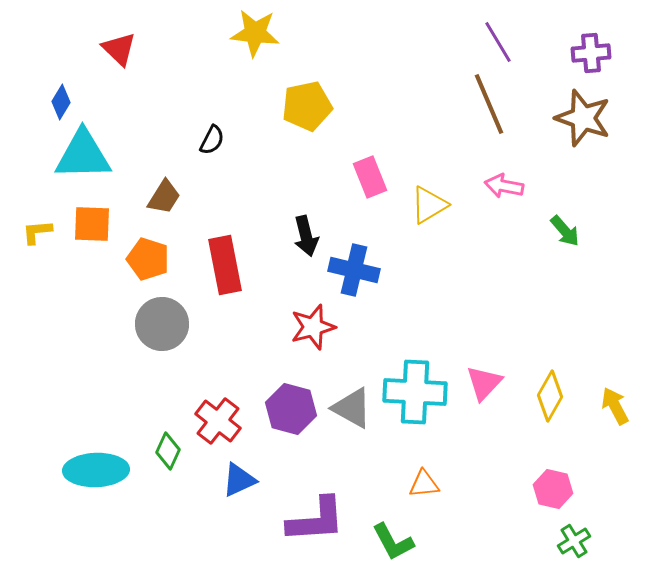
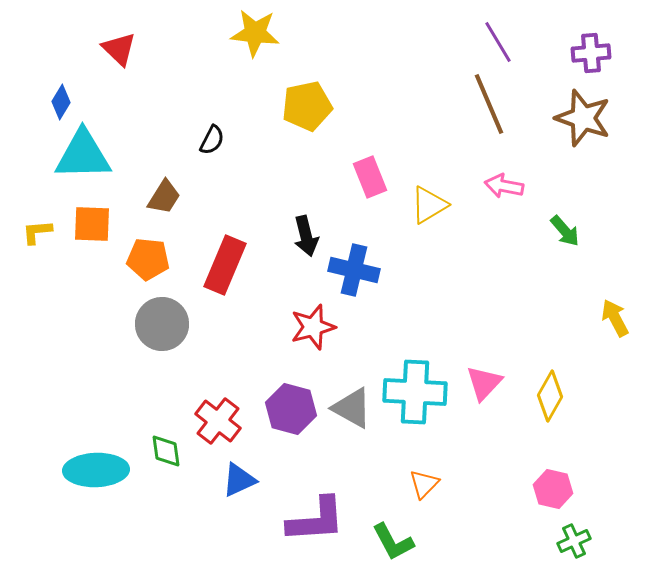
orange pentagon: rotated 12 degrees counterclockwise
red rectangle: rotated 34 degrees clockwise
yellow arrow: moved 88 px up
green diamond: moved 2 px left; rotated 33 degrees counterclockwise
orange triangle: rotated 40 degrees counterclockwise
green cross: rotated 8 degrees clockwise
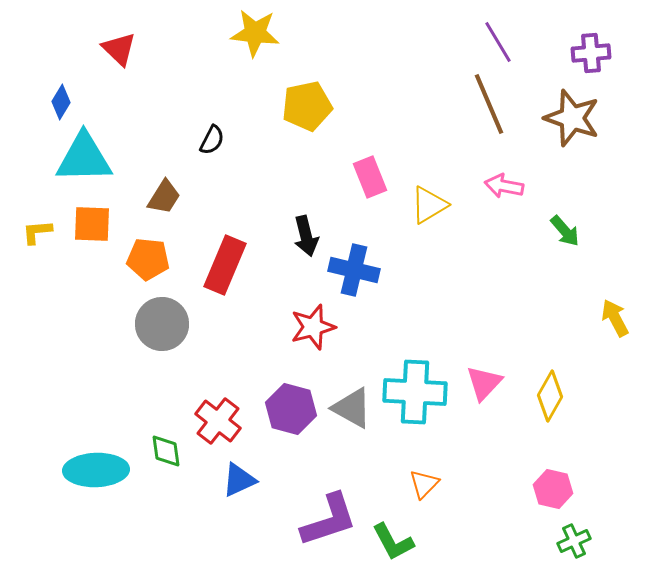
brown star: moved 11 px left
cyan triangle: moved 1 px right, 3 px down
purple L-shape: moved 13 px right; rotated 14 degrees counterclockwise
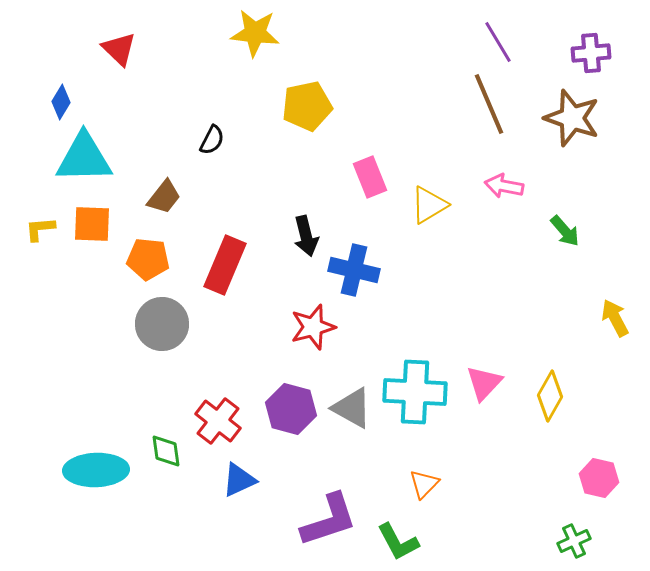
brown trapezoid: rotated 6 degrees clockwise
yellow L-shape: moved 3 px right, 3 px up
pink hexagon: moved 46 px right, 11 px up
green L-shape: moved 5 px right
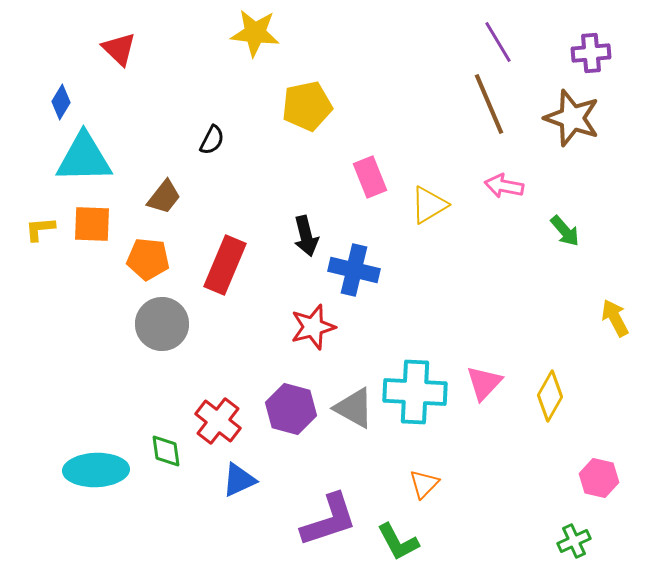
gray triangle: moved 2 px right
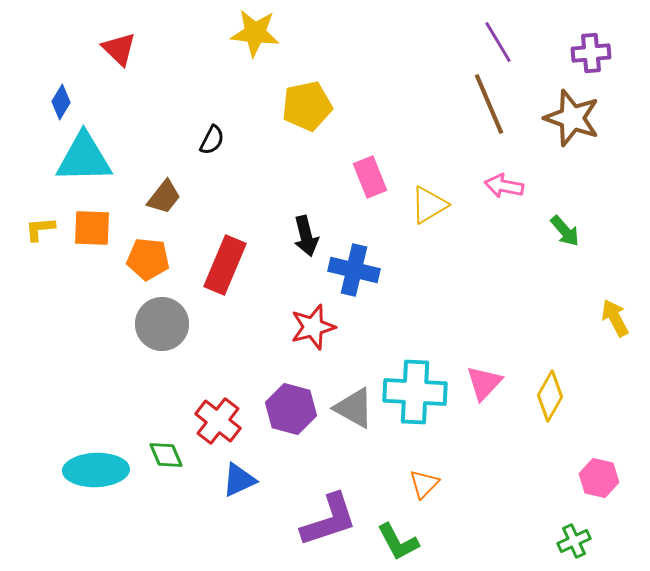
orange square: moved 4 px down
green diamond: moved 4 px down; rotated 15 degrees counterclockwise
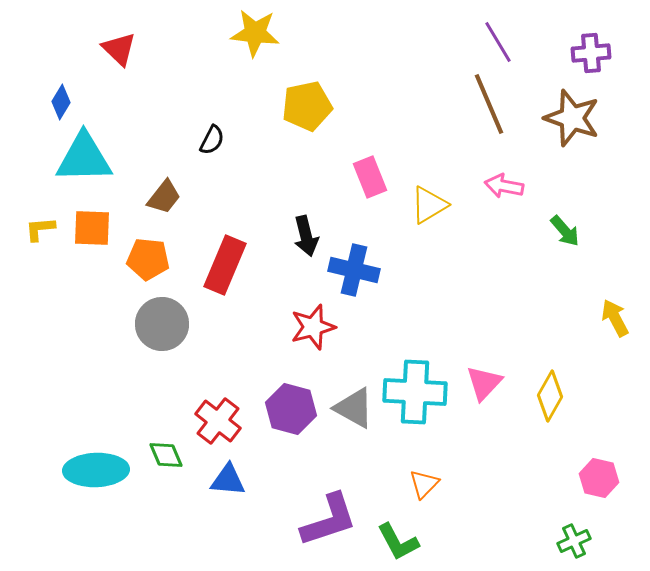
blue triangle: moved 11 px left; rotated 30 degrees clockwise
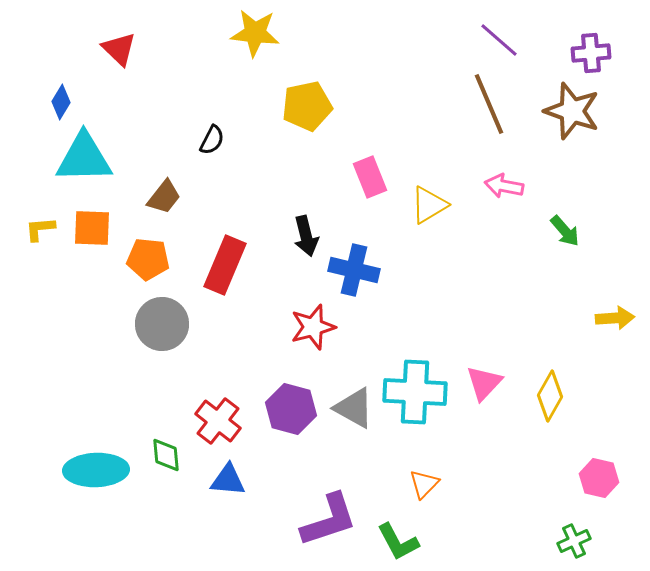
purple line: moved 1 px right, 2 px up; rotated 18 degrees counterclockwise
brown star: moved 7 px up
yellow arrow: rotated 114 degrees clockwise
green diamond: rotated 18 degrees clockwise
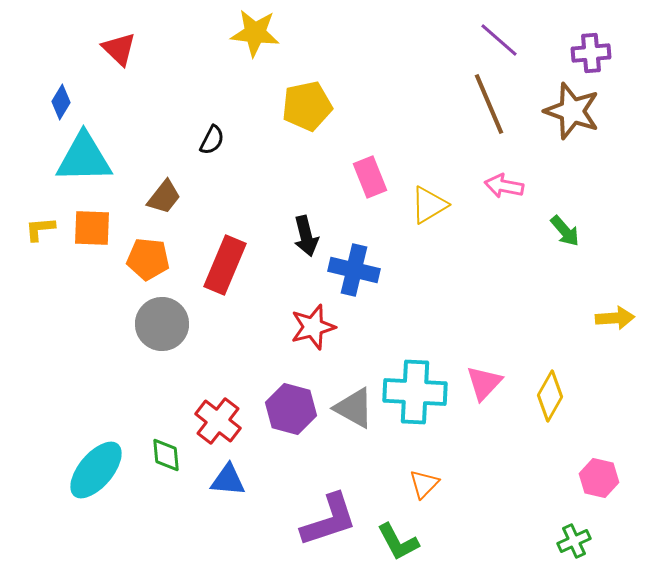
cyan ellipse: rotated 48 degrees counterclockwise
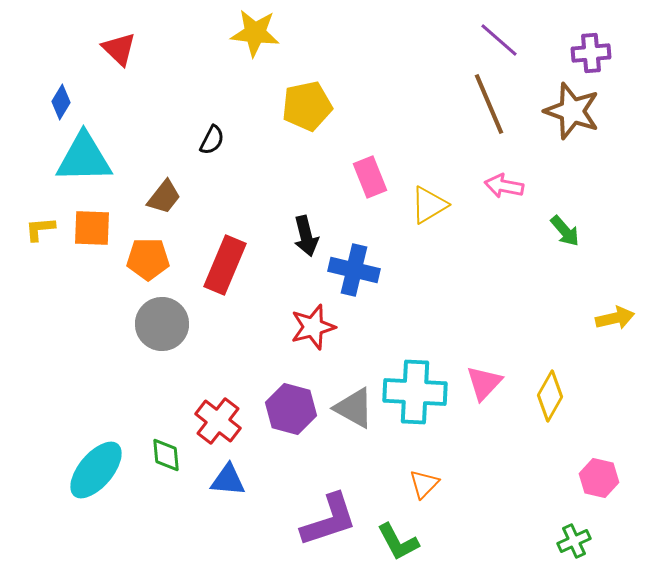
orange pentagon: rotated 6 degrees counterclockwise
yellow arrow: rotated 9 degrees counterclockwise
